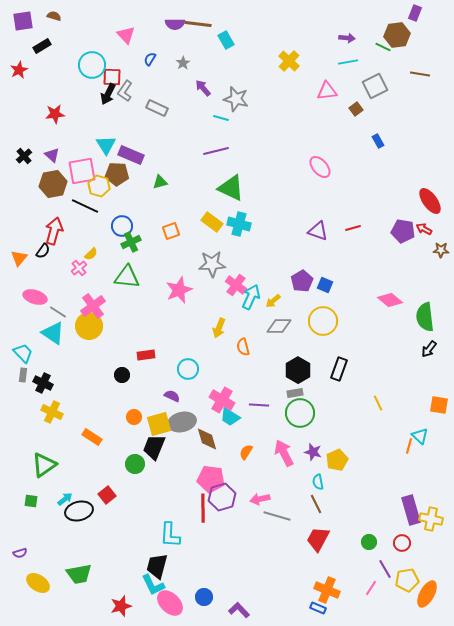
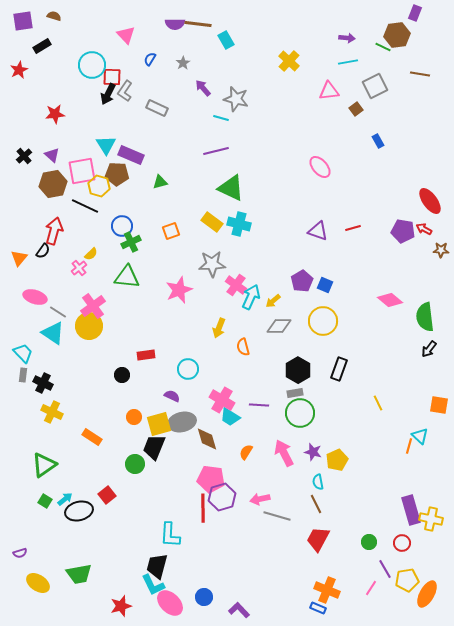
pink triangle at (327, 91): moved 2 px right
green square at (31, 501): moved 14 px right; rotated 24 degrees clockwise
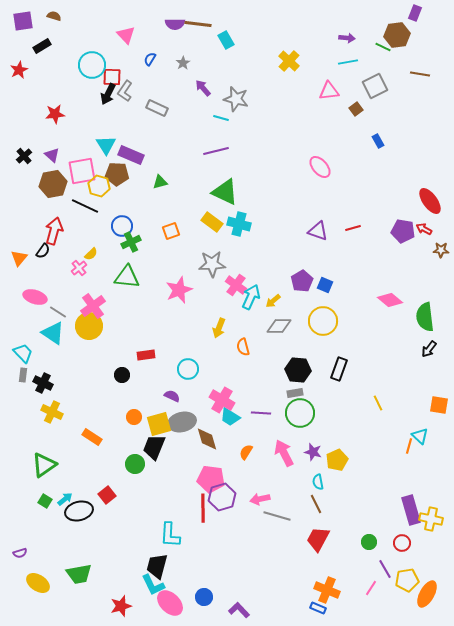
green triangle at (231, 188): moved 6 px left, 4 px down
black hexagon at (298, 370): rotated 25 degrees counterclockwise
purple line at (259, 405): moved 2 px right, 8 px down
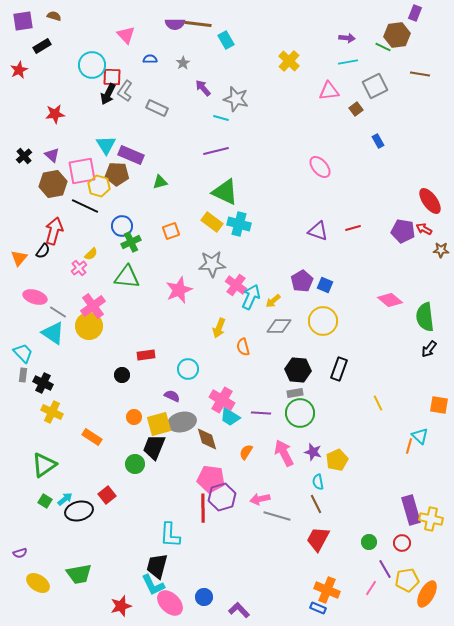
blue semicircle at (150, 59): rotated 56 degrees clockwise
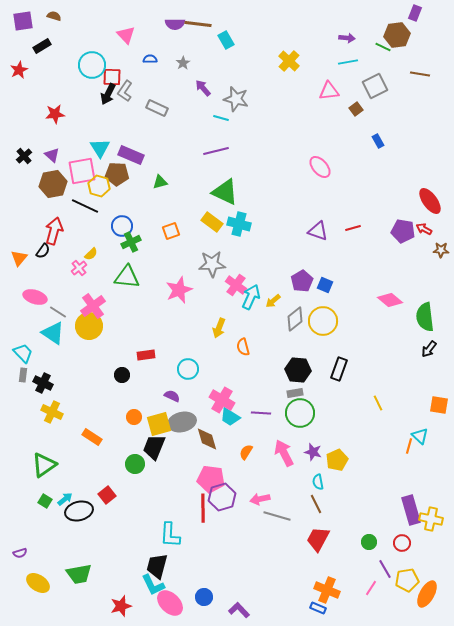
cyan triangle at (106, 145): moved 6 px left, 3 px down
gray diamond at (279, 326): moved 16 px right, 7 px up; rotated 40 degrees counterclockwise
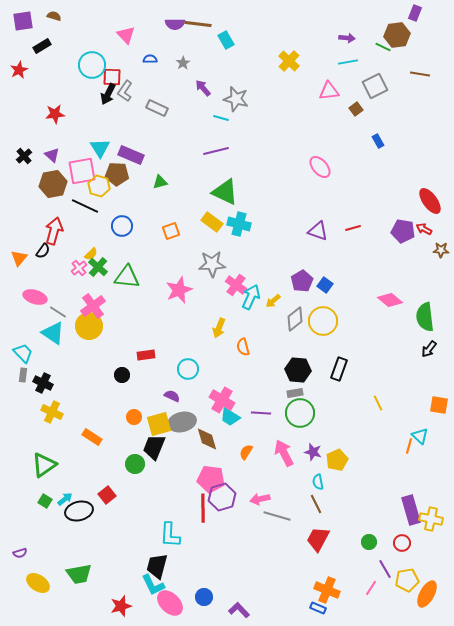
green cross at (131, 242): moved 33 px left, 25 px down; rotated 24 degrees counterclockwise
blue square at (325, 285): rotated 14 degrees clockwise
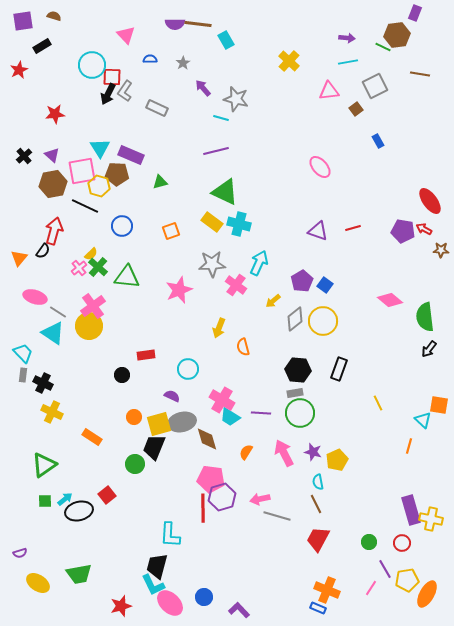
cyan arrow at (251, 297): moved 8 px right, 34 px up
cyan triangle at (420, 436): moved 3 px right, 16 px up
green square at (45, 501): rotated 32 degrees counterclockwise
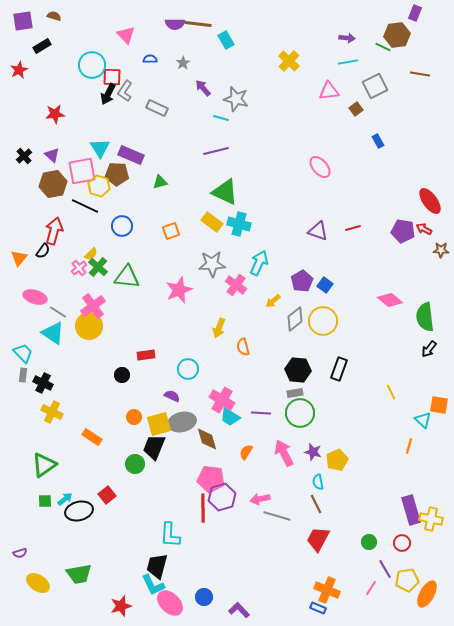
yellow line at (378, 403): moved 13 px right, 11 px up
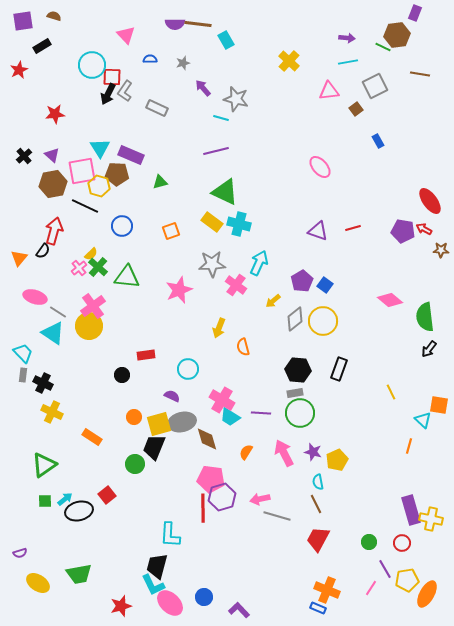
gray star at (183, 63): rotated 16 degrees clockwise
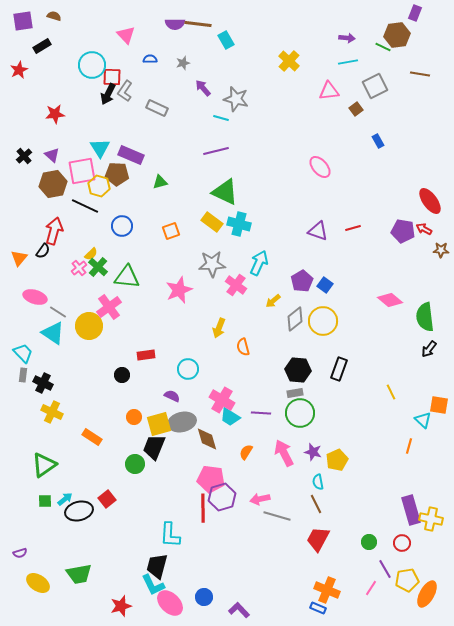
pink cross at (93, 306): moved 16 px right, 1 px down
red square at (107, 495): moved 4 px down
